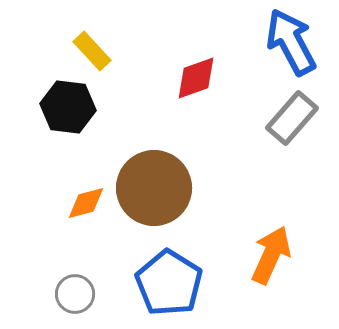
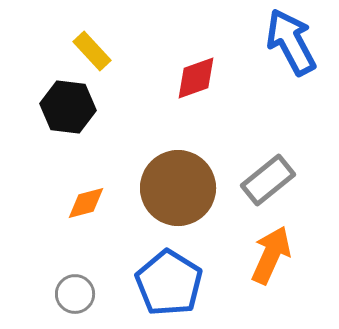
gray rectangle: moved 24 px left, 62 px down; rotated 10 degrees clockwise
brown circle: moved 24 px right
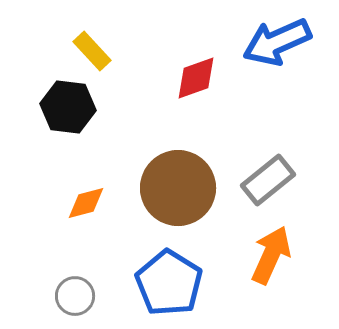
blue arrow: moved 14 px left; rotated 86 degrees counterclockwise
gray circle: moved 2 px down
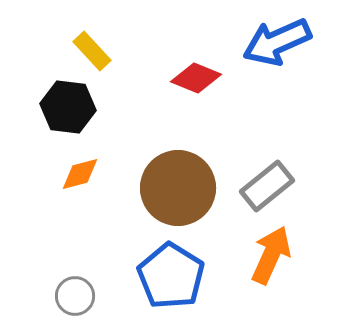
red diamond: rotated 42 degrees clockwise
gray rectangle: moved 1 px left, 6 px down
orange diamond: moved 6 px left, 29 px up
blue pentagon: moved 2 px right, 7 px up
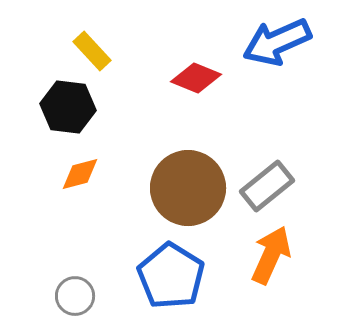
brown circle: moved 10 px right
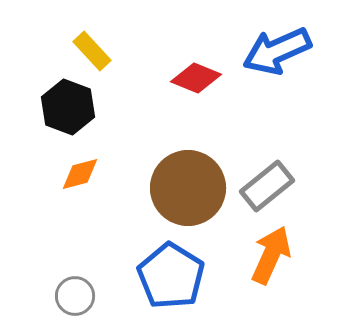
blue arrow: moved 9 px down
black hexagon: rotated 14 degrees clockwise
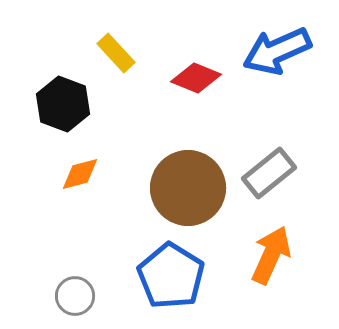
yellow rectangle: moved 24 px right, 2 px down
black hexagon: moved 5 px left, 3 px up
gray rectangle: moved 2 px right, 13 px up
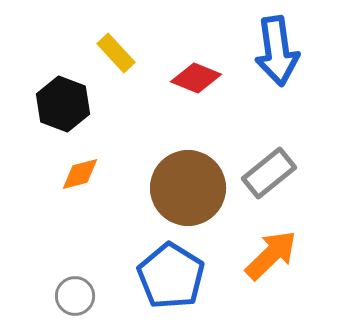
blue arrow: rotated 74 degrees counterclockwise
orange arrow: rotated 22 degrees clockwise
